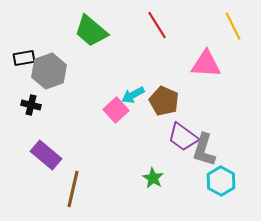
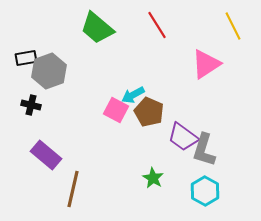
green trapezoid: moved 6 px right, 3 px up
black rectangle: moved 2 px right
pink triangle: rotated 36 degrees counterclockwise
brown pentagon: moved 15 px left, 11 px down
pink square: rotated 20 degrees counterclockwise
cyan hexagon: moved 16 px left, 10 px down
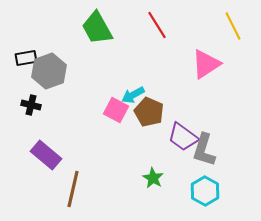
green trapezoid: rotated 21 degrees clockwise
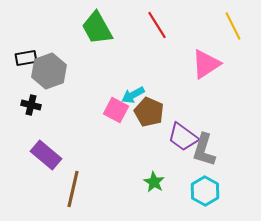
green star: moved 1 px right, 4 px down
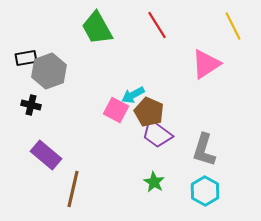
purple trapezoid: moved 26 px left, 3 px up
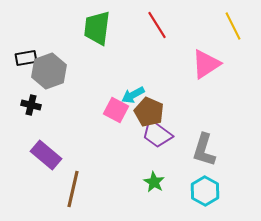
green trapezoid: rotated 36 degrees clockwise
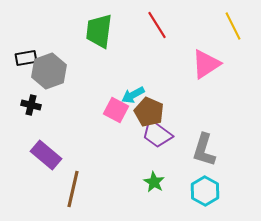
green trapezoid: moved 2 px right, 3 px down
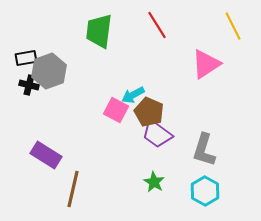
black cross: moved 2 px left, 20 px up
purple rectangle: rotated 8 degrees counterclockwise
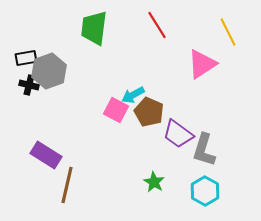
yellow line: moved 5 px left, 6 px down
green trapezoid: moved 5 px left, 3 px up
pink triangle: moved 4 px left
purple trapezoid: moved 21 px right
brown line: moved 6 px left, 4 px up
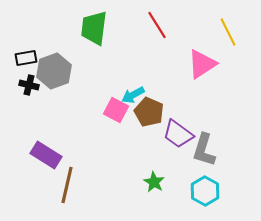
gray hexagon: moved 5 px right
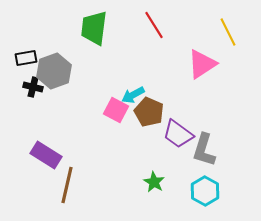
red line: moved 3 px left
black cross: moved 4 px right, 2 px down
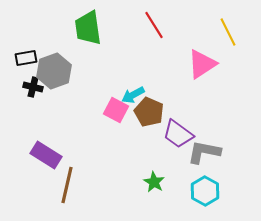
green trapezoid: moved 6 px left; rotated 15 degrees counterclockwise
gray L-shape: moved 2 px down; rotated 84 degrees clockwise
